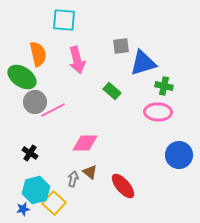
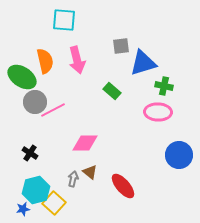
orange semicircle: moved 7 px right, 7 px down
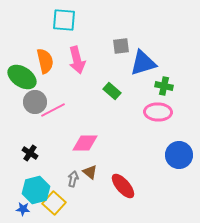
blue star: rotated 16 degrees clockwise
